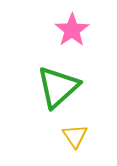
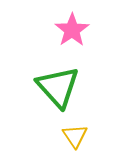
green triangle: rotated 30 degrees counterclockwise
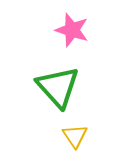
pink star: rotated 20 degrees counterclockwise
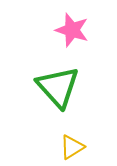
yellow triangle: moved 3 px left, 11 px down; rotated 32 degrees clockwise
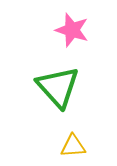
yellow triangle: moved 1 px right, 1 px up; rotated 28 degrees clockwise
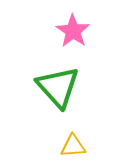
pink star: moved 1 px right, 1 px down; rotated 16 degrees clockwise
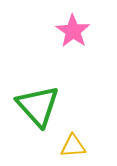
green triangle: moved 20 px left, 19 px down
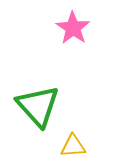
pink star: moved 3 px up
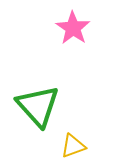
yellow triangle: rotated 16 degrees counterclockwise
